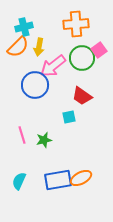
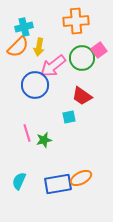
orange cross: moved 3 px up
pink line: moved 5 px right, 2 px up
blue rectangle: moved 4 px down
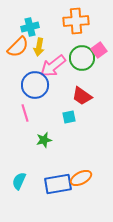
cyan cross: moved 6 px right
pink line: moved 2 px left, 20 px up
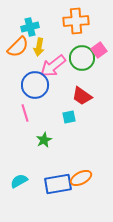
green star: rotated 14 degrees counterclockwise
cyan semicircle: rotated 36 degrees clockwise
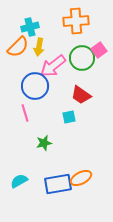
blue circle: moved 1 px down
red trapezoid: moved 1 px left, 1 px up
green star: moved 3 px down; rotated 14 degrees clockwise
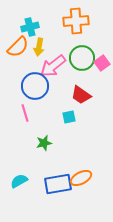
pink square: moved 3 px right, 13 px down
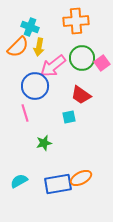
cyan cross: rotated 36 degrees clockwise
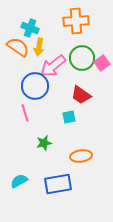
cyan cross: moved 1 px down
orange semicircle: rotated 100 degrees counterclockwise
orange ellipse: moved 22 px up; rotated 20 degrees clockwise
